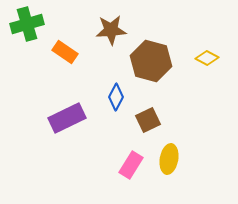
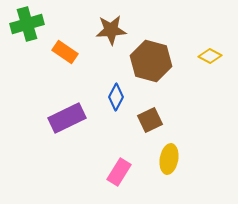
yellow diamond: moved 3 px right, 2 px up
brown square: moved 2 px right
pink rectangle: moved 12 px left, 7 px down
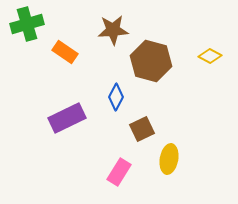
brown star: moved 2 px right
brown square: moved 8 px left, 9 px down
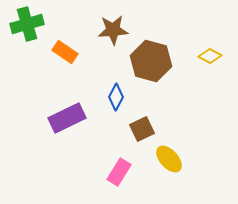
yellow ellipse: rotated 52 degrees counterclockwise
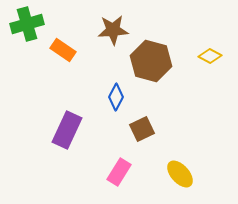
orange rectangle: moved 2 px left, 2 px up
purple rectangle: moved 12 px down; rotated 39 degrees counterclockwise
yellow ellipse: moved 11 px right, 15 px down
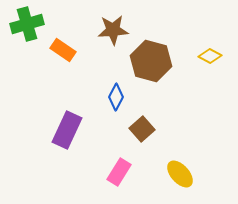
brown square: rotated 15 degrees counterclockwise
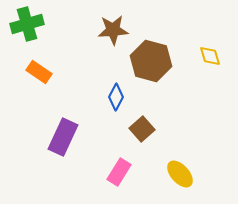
orange rectangle: moved 24 px left, 22 px down
yellow diamond: rotated 45 degrees clockwise
purple rectangle: moved 4 px left, 7 px down
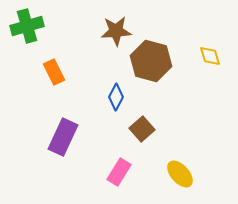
green cross: moved 2 px down
brown star: moved 3 px right, 1 px down
orange rectangle: moved 15 px right; rotated 30 degrees clockwise
